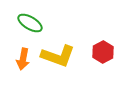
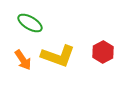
orange arrow: moved 1 px down; rotated 45 degrees counterclockwise
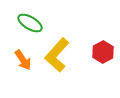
yellow L-shape: moved 1 px left, 1 px up; rotated 112 degrees clockwise
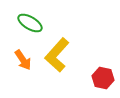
red hexagon: moved 26 px down; rotated 20 degrees counterclockwise
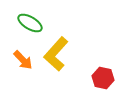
yellow L-shape: moved 1 px left, 1 px up
orange arrow: rotated 10 degrees counterclockwise
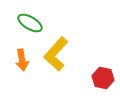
orange arrow: moved 1 px left; rotated 35 degrees clockwise
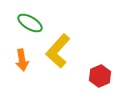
yellow L-shape: moved 2 px right, 3 px up
red hexagon: moved 3 px left, 2 px up; rotated 25 degrees clockwise
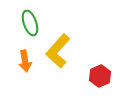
green ellipse: rotated 40 degrees clockwise
orange arrow: moved 3 px right, 1 px down
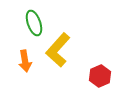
green ellipse: moved 4 px right
yellow L-shape: moved 1 px up
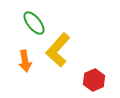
green ellipse: rotated 20 degrees counterclockwise
red hexagon: moved 6 px left, 4 px down
